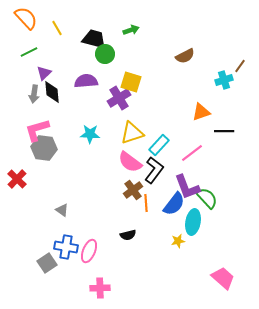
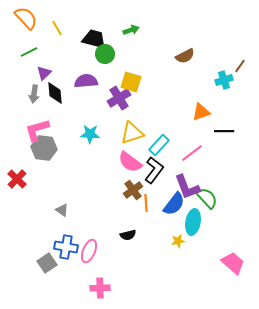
black diamond: moved 3 px right, 1 px down
pink trapezoid: moved 10 px right, 15 px up
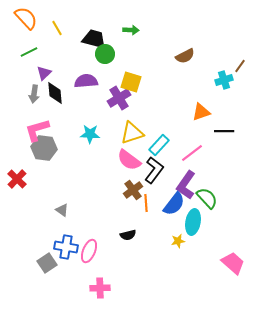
green arrow: rotated 21 degrees clockwise
pink semicircle: moved 1 px left, 2 px up
purple L-shape: moved 1 px left, 2 px up; rotated 56 degrees clockwise
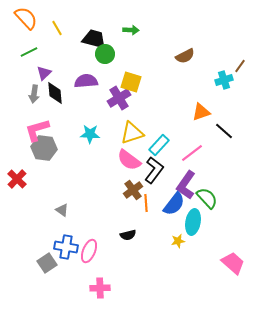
black line: rotated 42 degrees clockwise
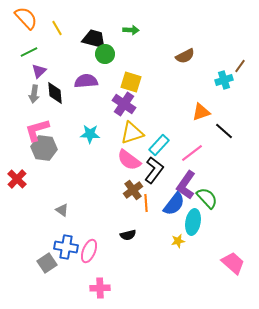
purple triangle: moved 5 px left, 2 px up
purple cross: moved 5 px right, 6 px down; rotated 25 degrees counterclockwise
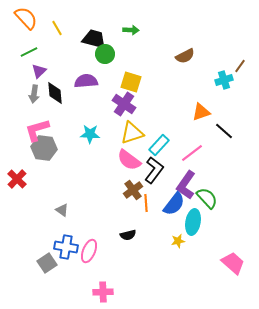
pink cross: moved 3 px right, 4 px down
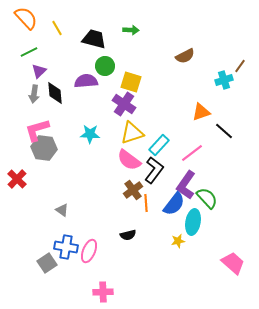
green circle: moved 12 px down
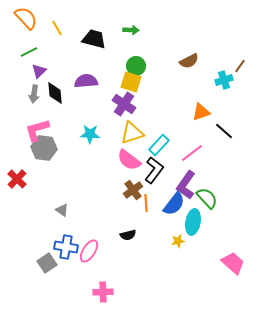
brown semicircle: moved 4 px right, 5 px down
green circle: moved 31 px right
pink ellipse: rotated 10 degrees clockwise
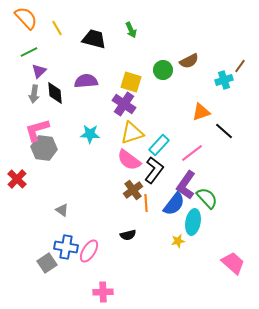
green arrow: rotated 63 degrees clockwise
green circle: moved 27 px right, 4 px down
